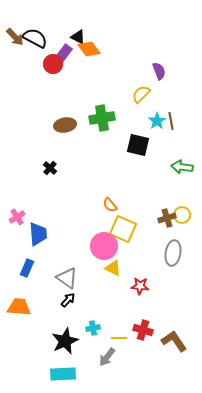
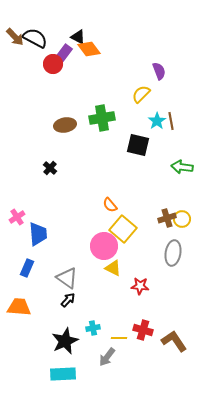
yellow circle: moved 4 px down
yellow square: rotated 16 degrees clockwise
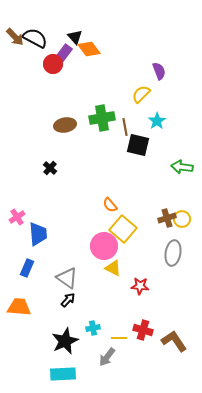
black triangle: moved 3 px left; rotated 21 degrees clockwise
brown line: moved 46 px left, 6 px down
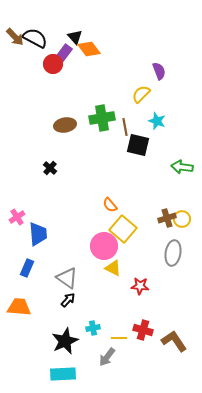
cyan star: rotated 18 degrees counterclockwise
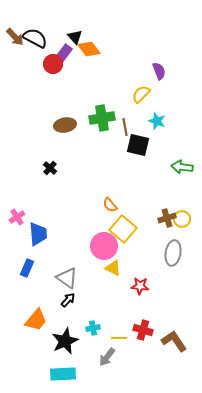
orange trapezoid: moved 17 px right, 13 px down; rotated 125 degrees clockwise
